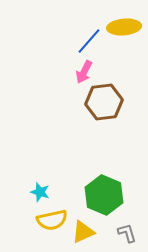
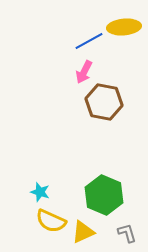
blue line: rotated 20 degrees clockwise
brown hexagon: rotated 18 degrees clockwise
yellow semicircle: moved 1 px left, 1 px down; rotated 36 degrees clockwise
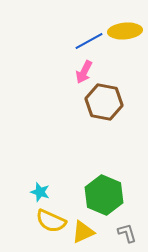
yellow ellipse: moved 1 px right, 4 px down
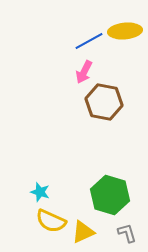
green hexagon: moved 6 px right; rotated 6 degrees counterclockwise
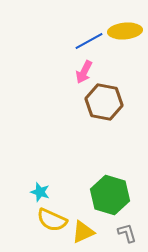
yellow semicircle: moved 1 px right, 1 px up
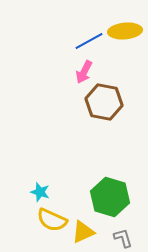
green hexagon: moved 2 px down
gray L-shape: moved 4 px left, 5 px down
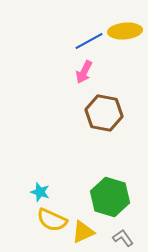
brown hexagon: moved 11 px down
gray L-shape: rotated 20 degrees counterclockwise
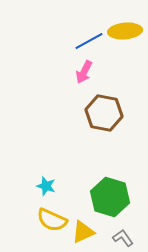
cyan star: moved 6 px right, 6 px up
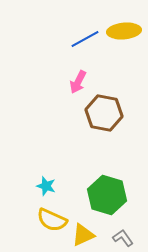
yellow ellipse: moved 1 px left
blue line: moved 4 px left, 2 px up
pink arrow: moved 6 px left, 10 px down
green hexagon: moved 3 px left, 2 px up
yellow triangle: moved 3 px down
